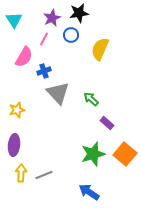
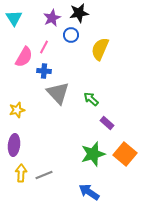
cyan triangle: moved 2 px up
pink line: moved 8 px down
blue cross: rotated 24 degrees clockwise
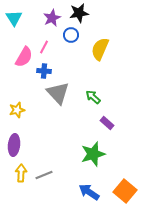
green arrow: moved 2 px right, 2 px up
orange square: moved 37 px down
